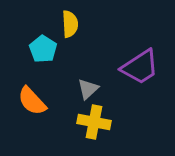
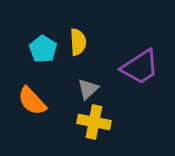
yellow semicircle: moved 8 px right, 18 px down
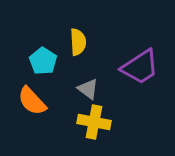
cyan pentagon: moved 12 px down
gray triangle: rotated 40 degrees counterclockwise
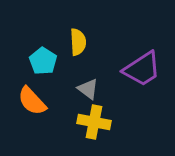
purple trapezoid: moved 2 px right, 2 px down
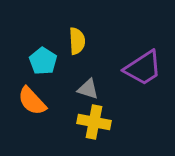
yellow semicircle: moved 1 px left, 1 px up
purple trapezoid: moved 1 px right, 1 px up
gray triangle: rotated 20 degrees counterclockwise
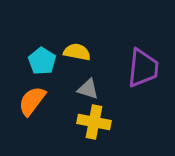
yellow semicircle: moved 11 px down; rotated 76 degrees counterclockwise
cyan pentagon: moved 1 px left
purple trapezoid: rotated 51 degrees counterclockwise
orange semicircle: rotated 80 degrees clockwise
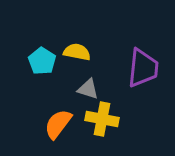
orange semicircle: moved 26 px right, 23 px down
yellow cross: moved 8 px right, 3 px up
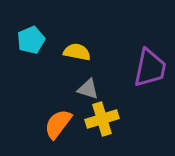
cyan pentagon: moved 11 px left, 21 px up; rotated 16 degrees clockwise
purple trapezoid: moved 7 px right; rotated 6 degrees clockwise
yellow cross: rotated 28 degrees counterclockwise
